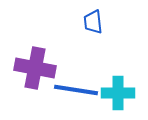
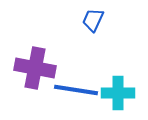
blue trapezoid: moved 2 px up; rotated 30 degrees clockwise
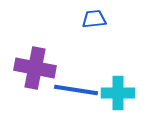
blue trapezoid: moved 1 px right, 1 px up; rotated 60 degrees clockwise
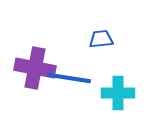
blue trapezoid: moved 7 px right, 20 px down
blue line: moved 7 px left, 12 px up
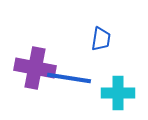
blue trapezoid: rotated 105 degrees clockwise
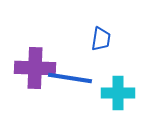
purple cross: rotated 9 degrees counterclockwise
blue line: moved 1 px right
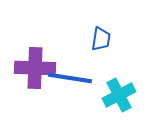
cyan cross: moved 1 px right, 2 px down; rotated 28 degrees counterclockwise
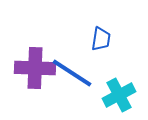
blue line: moved 2 px right, 5 px up; rotated 24 degrees clockwise
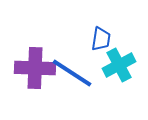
cyan cross: moved 30 px up
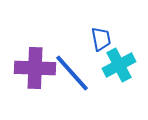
blue trapezoid: rotated 20 degrees counterclockwise
blue line: rotated 15 degrees clockwise
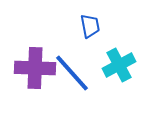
blue trapezoid: moved 11 px left, 13 px up
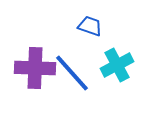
blue trapezoid: rotated 60 degrees counterclockwise
cyan cross: moved 2 px left
